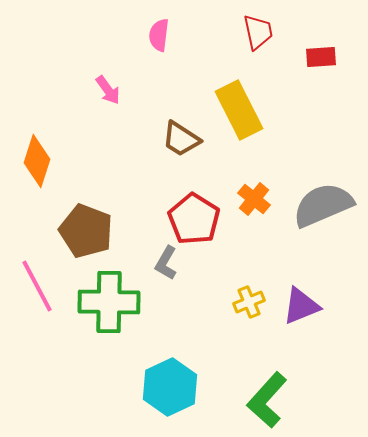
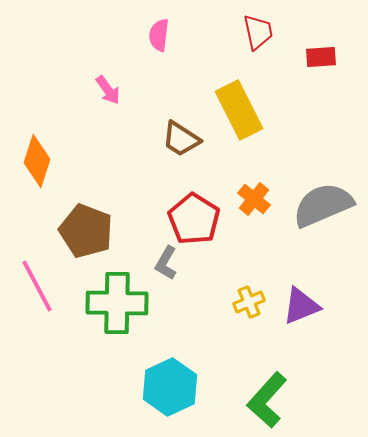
green cross: moved 8 px right, 1 px down
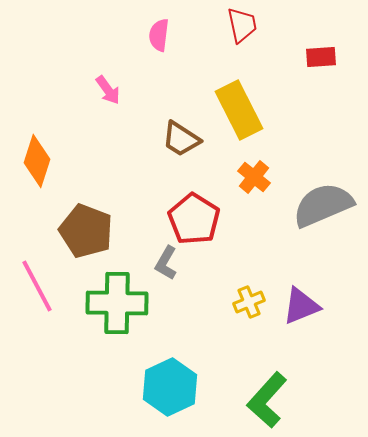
red trapezoid: moved 16 px left, 7 px up
orange cross: moved 22 px up
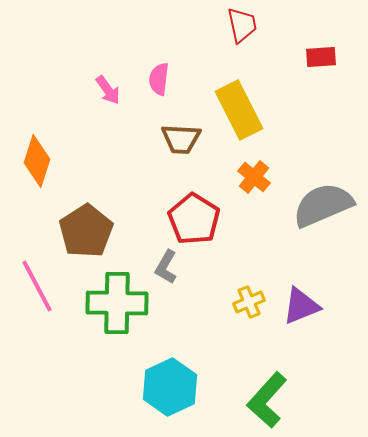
pink semicircle: moved 44 px down
brown trapezoid: rotated 30 degrees counterclockwise
brown pentagon: rotated 18 degrees clockwise
gray L-shape: moved 4 px down
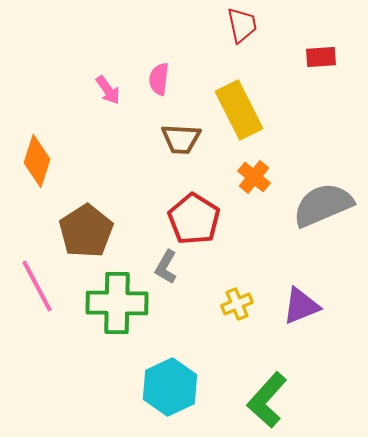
yellow cross: moved 12 px left, 2 px down
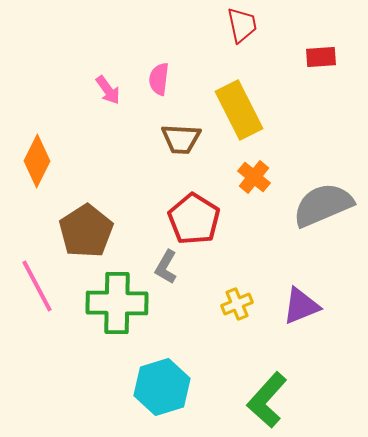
orange diamond: rotated 9 degrees clockwise
cyan hexagon: moved 8 px left; rotated 8 degrees clockwise
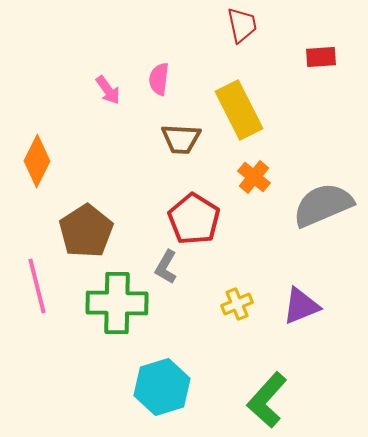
pink line: rotated 14 degrees clockwise
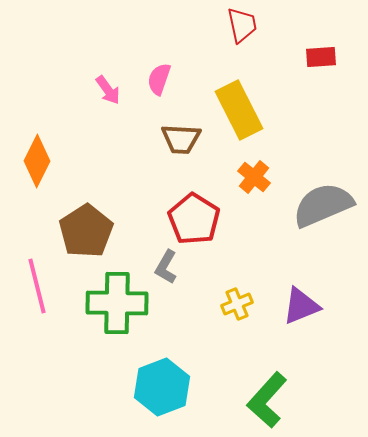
pink semicircle: rotated 12 degrees clockwise
cyan hexagon: rotated 4 degrees counterclockwise
